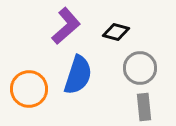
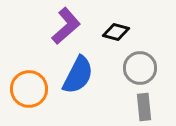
blue semicircle: rotated 9 degrees clockwise
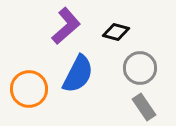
blue semicircle: moved 1 px up
gray rectangle: rotated 28 degrees counterclockwise
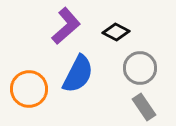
black diamond: rotated 12 degrees clockwise
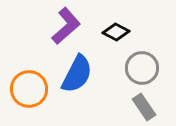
gray circle: moved 2 px right
blue semicircle: moved 1 px left
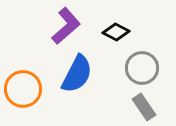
orange circle: moved 6 px left
